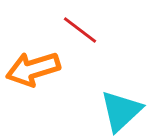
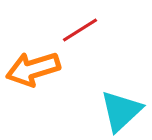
red line: rotated 69 degrees counterclockwise
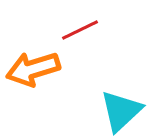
red line: rotated 6 degrees clockwise
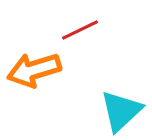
orange arrow: moved 1 px right, 1 px down
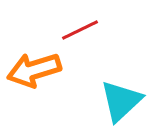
cyan triangle: moved 10 px up
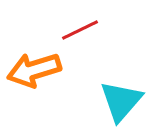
cyan triangle: rotated 6 degrees counterclockwise
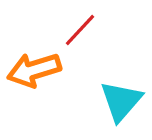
red line: rotated 21 degrees counterclockwise
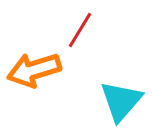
red line: rotated 12 degrees counterclockwise
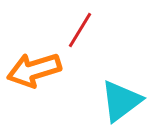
cyan triangle: rotated 12 degrees clockwise
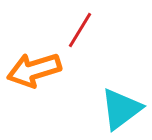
cyan triangle: moved 8 px down
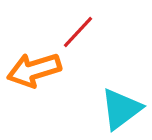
red line: moved 2 px left, 2 px down; rotated 12 degrees clockwise
